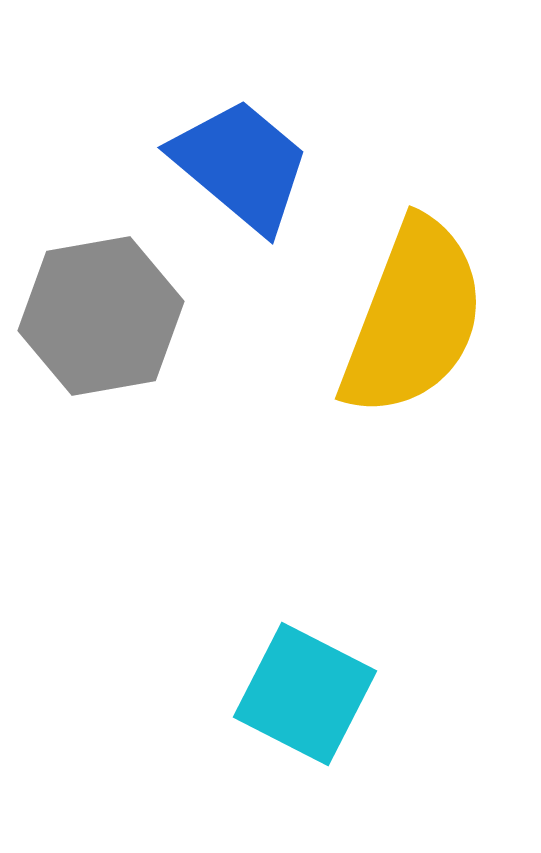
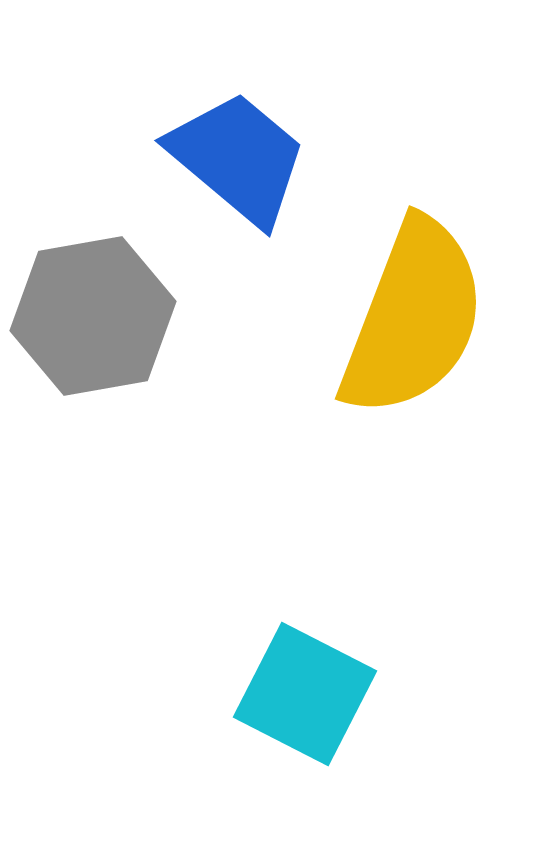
blue trapezoid: moved 3 px left, 7 px up
gray hexagon: moved 8 px left
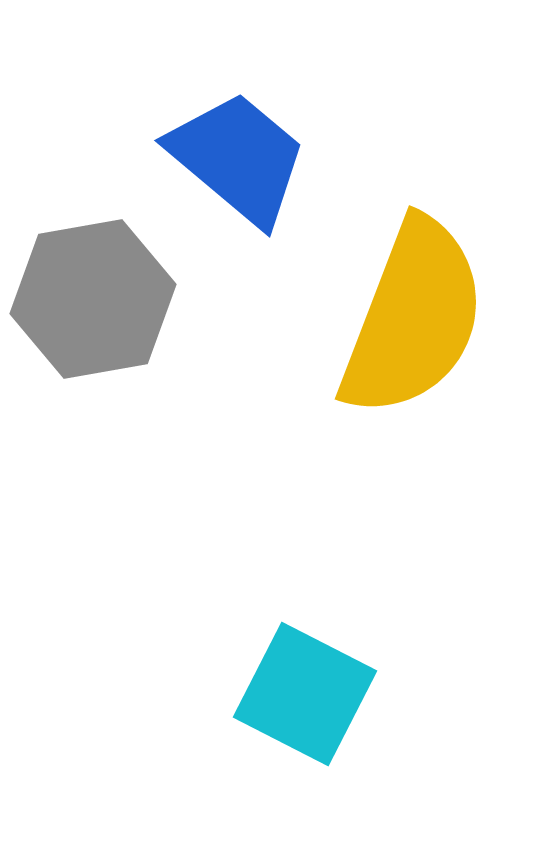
gray hexagon: moved 17 px up
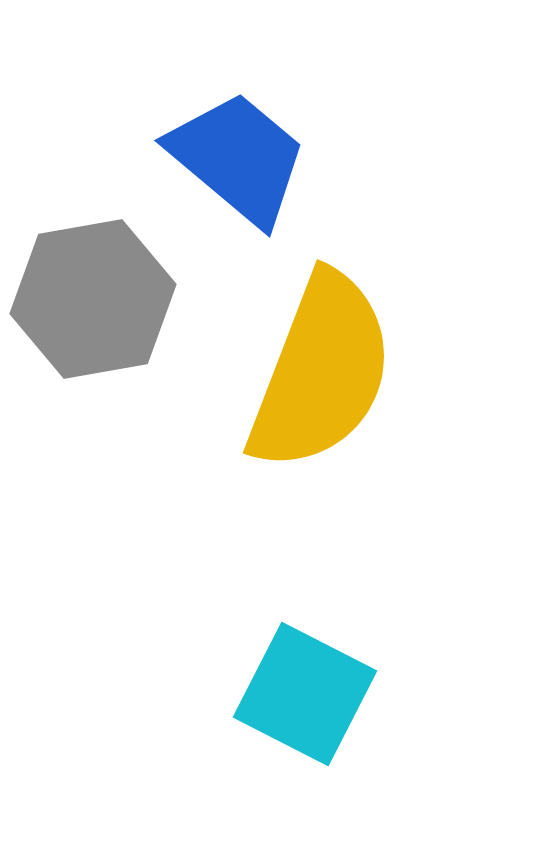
yellow semicircle: moved 92 px left, 54 px down
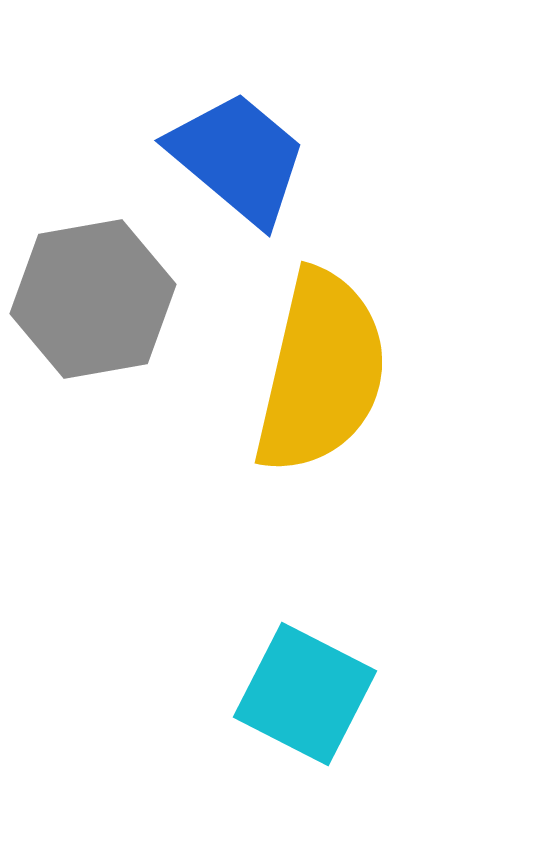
yellow semicircle: rotated 8 degrees counterclockwise
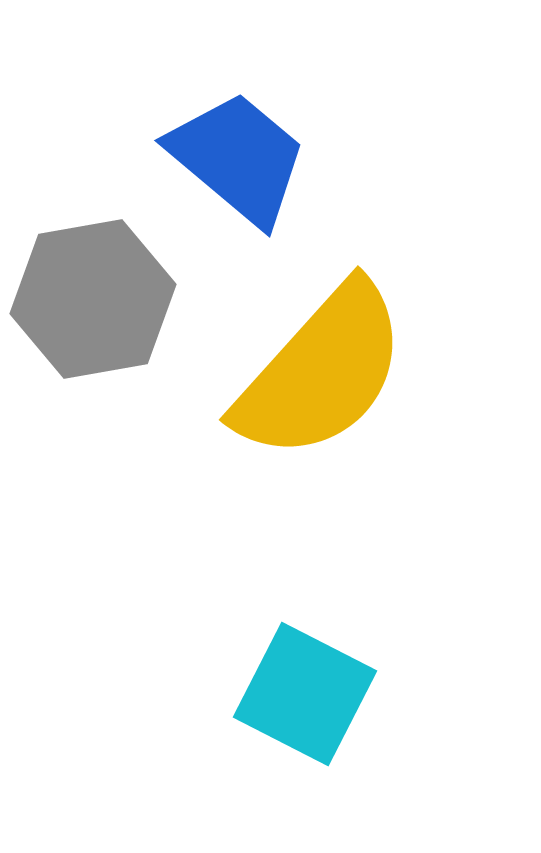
yellow semicircle: rotated 29 degrees clockwise
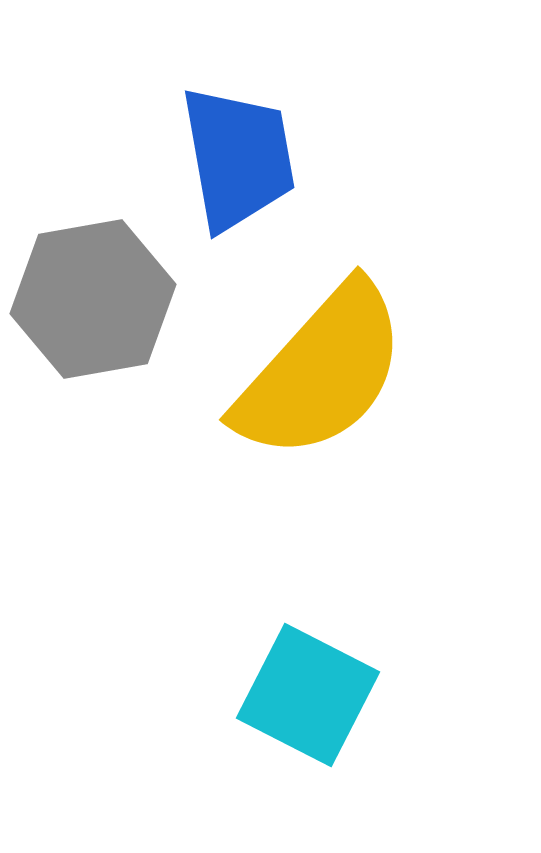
blue trapezoid: rotated 40 degrees clockwise
cyan square: moved 3 px right, 1 px down
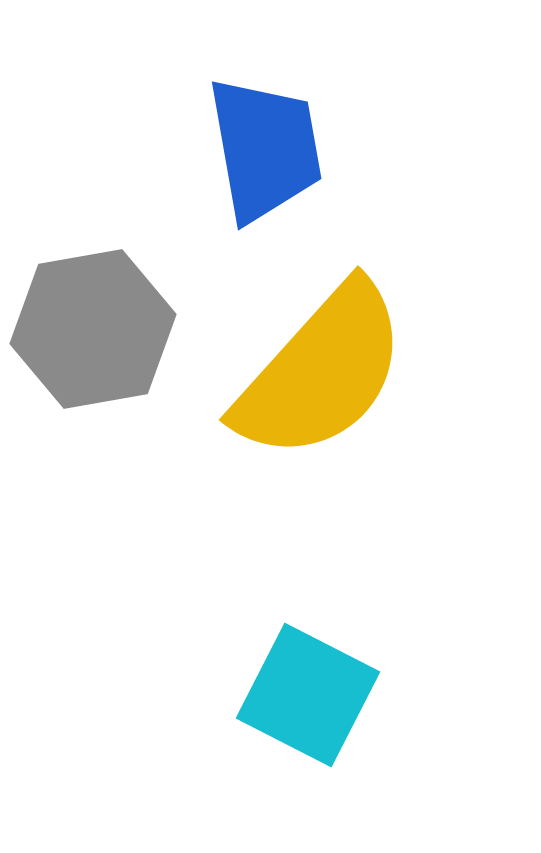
blue trapezoid: moved 27 px right, 9 px up
gray hexagon: moved 30 px down
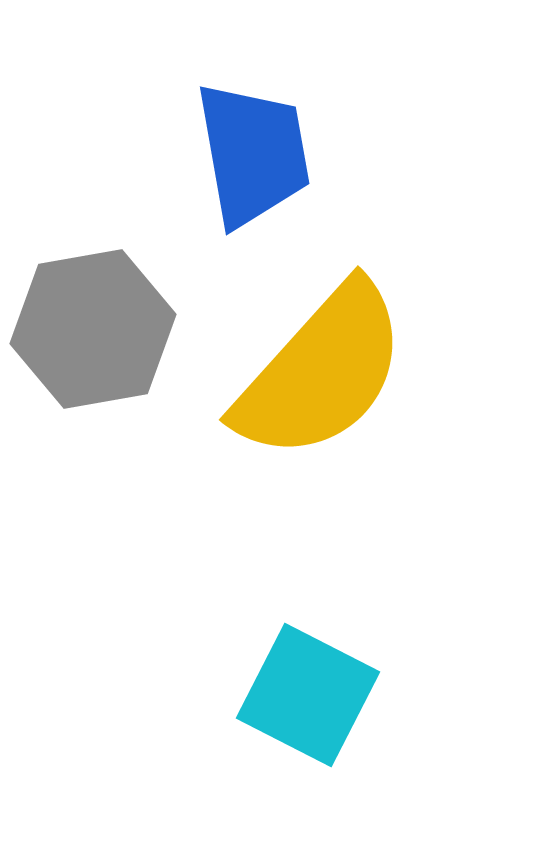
blue trapezoid: moved 12 px left, 5 px down
